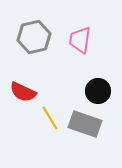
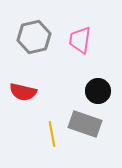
red semicircle: rotated 12 degrees counterclockwise
yellow line: moved 2 px right, 16 px down; rotated 20 degrees clockwise
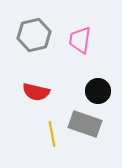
gray hexagon: moved 2 px up
red semicircle: moved 13 px right
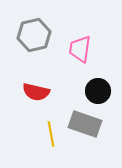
pink trapezoid: moved 9 px down
yellow line: moved 1 px left
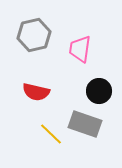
black circle: moved 1 px right
yellow line: rotated 35 degrees counterclockwise
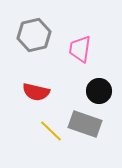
yellow line: moved 3 px up
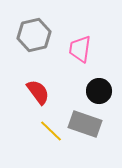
red semicircle: moved 2 px right; rotated 140 degrees counterclockwise
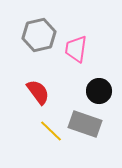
gray hexagon: moved 5 px right
pink trapezoid: moved 4 px left
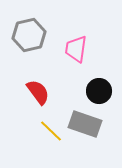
gray hexagon: moved 10 px left
